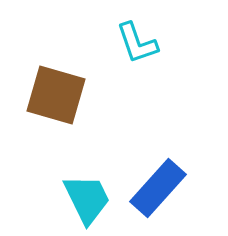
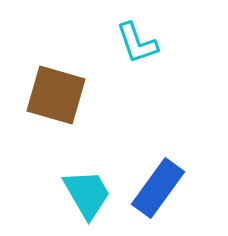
blue rectangle: rotated 6 degrees counterclockwise
cyan trapezoid: moved 5 px up; rotated 4 degrees counterclockwise
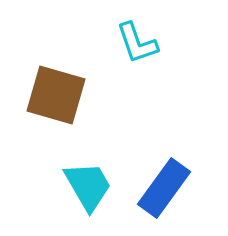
blue rectangle: moved 6 px right
cyan trapezoid: moved 1 px right, 8 px up
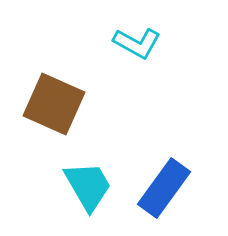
cyan L-shape: rotated 42 degrees counterclockwise
brown square: moved 2 px left, 9 px down; rotated 8 degrees clockwise
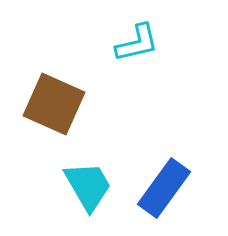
cyan L-shape: rotated 42 degrees counterclockwise
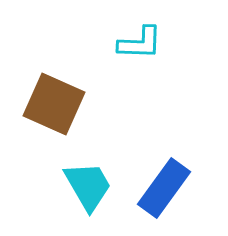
cyan L-shape: moved 3 px right; rotated 15 degrees clockwise
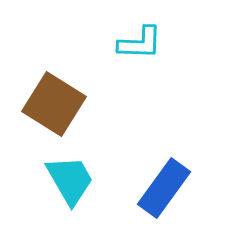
brown square: rotated 8 degrees clockwise
cyan trapezoid: moved 18 px left, 6 px up
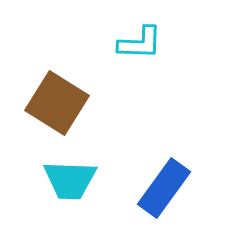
brown square: moved 3 px right, 1 px up
cyan trapezoid: rotated 122 degrees clockwise
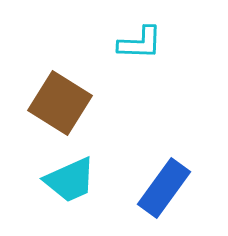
brown square: moved 3 px right
cyan trapezoid: rotated 26 degrees counterclockwise
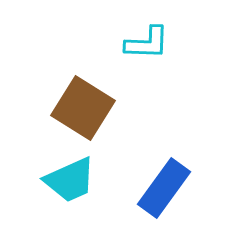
cyan L-shape: moved 7 px right
brown square: moved 23 px right, 5 px down
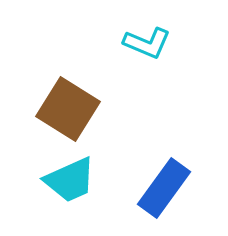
cyan L-shape: rotated 21 degrees clockwise
brown square: moved 15 px left, 1 px down
